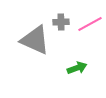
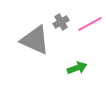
gray cross: rotated 28 degrees counterclockwise
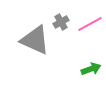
green arrow: moved 14 px right, 1 px down
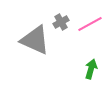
green arrow: rotated 54 degrees counterclockwise
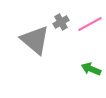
gray triangle: rotated 16 degrees clockwise
green arrow: rotated 84 degrees counterclockwise
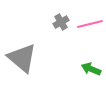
pink line: rotated 15 degrees clockwise
gray triangle: moved 13 px left, 18 px down
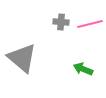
gray cross: rotated 35 degrees clockwise
green arrow: moved 8 px left
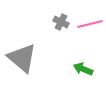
gray cross: rotated 21 degrees clockwise
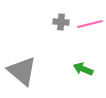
gray cross: rotated 21 degrees counterclockwise
gray triangle: moved 13 px down
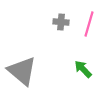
pink line: moved 1 px left; rotated 60 degrees counterclockwise
green arrow: rotated 24 degrees clockwise
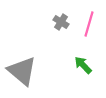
gray cross: rotated 28 degrees clockwise
green arrow: moved 4 px up
